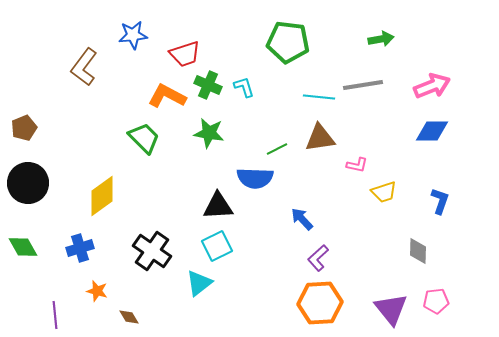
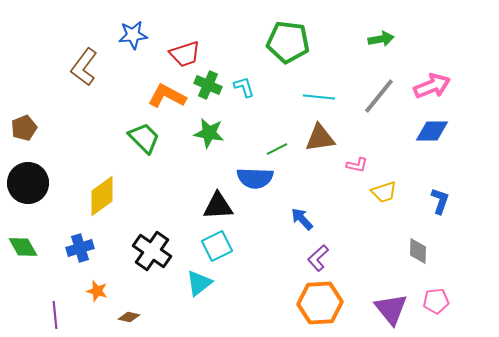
gray line: moved 16 px right, 11 px down; rotated 42 degrees counterclockwise
brown diamond: rotated 45 degrees counterclockwise
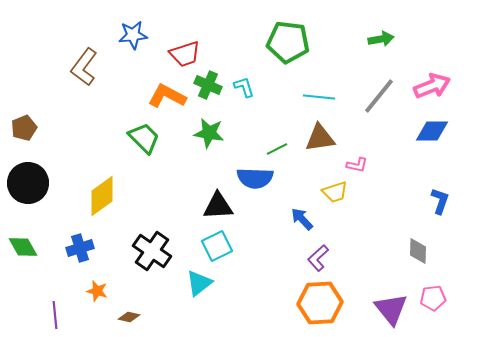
yellow trapezoid: moved 49 px left
pink pentagon: moved 3 px left, 3 px up
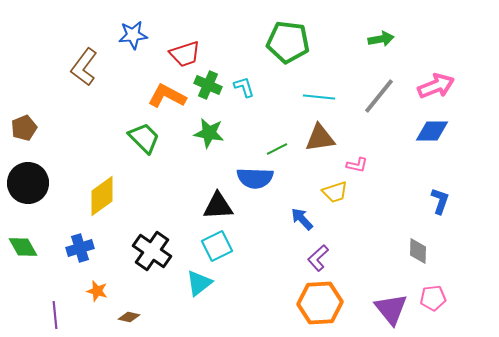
pink arrow: moved 4 px right
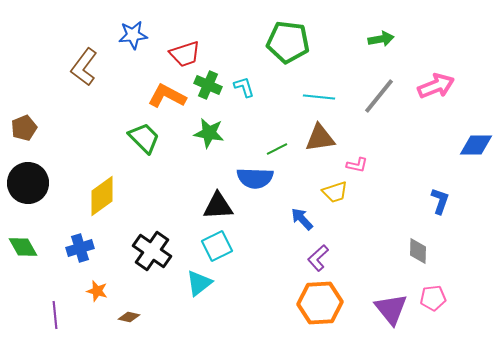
blue diamond: moved 44 px right, 14 px down
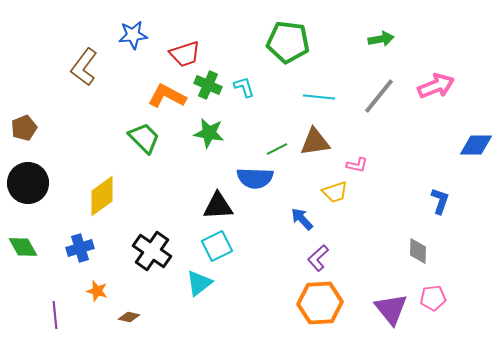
brown triangle: moved 5 px left, 4 px down
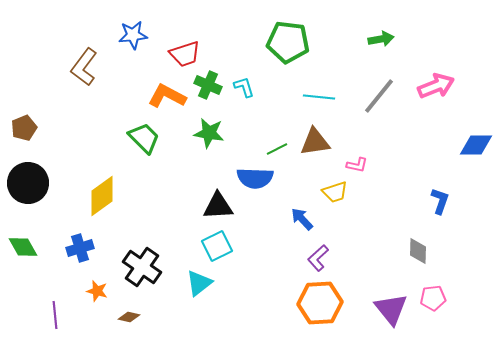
black cross: moved 10 px left, 16 px down
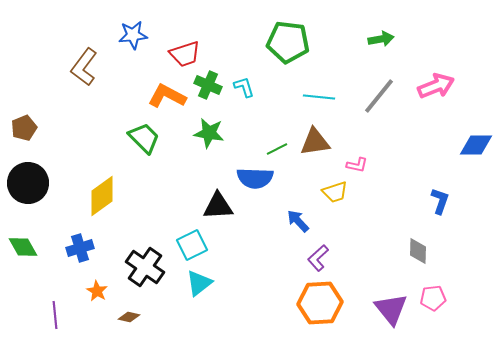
blue arrow: moved 4 px left, 2 px down
cyan square: moved 25 px left, 1 px up
black cross: moved 3 px right
orange star: rotated 15 degrees clockwise
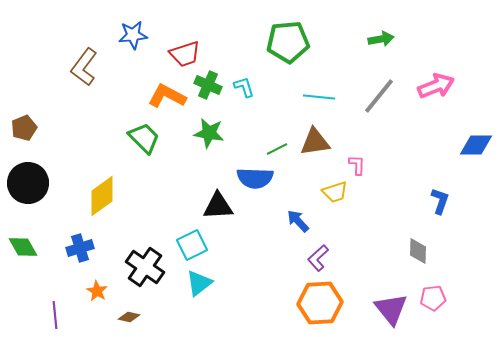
green pentagon: rotated 12 degrees counterclockwise
pink L-shape: rotated 100 degrees counterclockwise
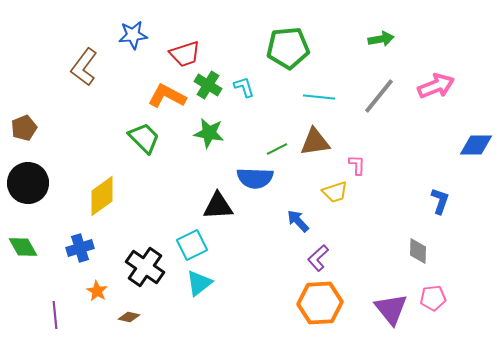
green pentagon: moved 6 px down
green cross: rotated 8 degrees clockwise
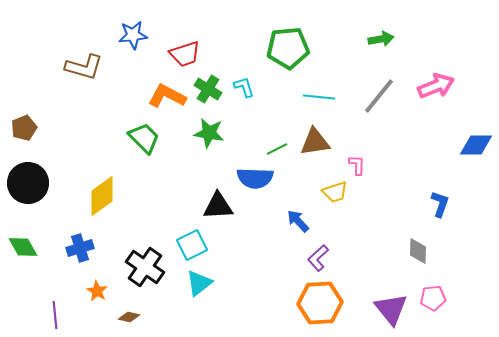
brown L-shape: rotated 111 degrees counterclockwise
green cross: moved 4 px down
blue L-shape: moved 3 px down
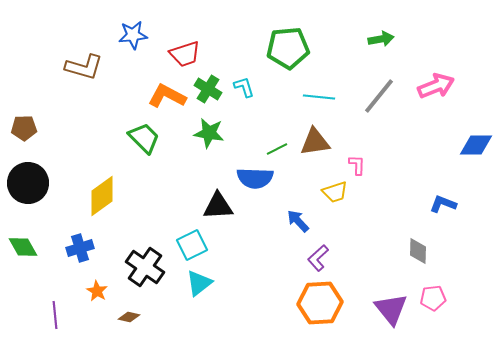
brown pentagon: rotated 20 degrees clockwise
blue L-shape: moved 3 px right; rotated 88 degrees counterclockwise
